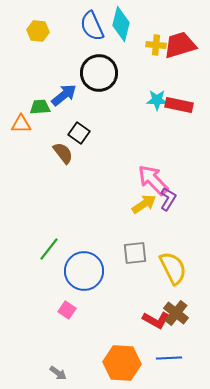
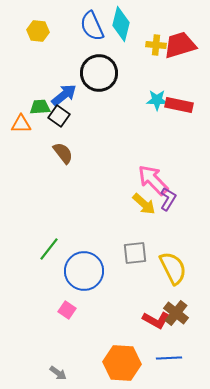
black square: moved 20 px left, 17 px up
yellow arrow: rotated 75 degrees clockwise
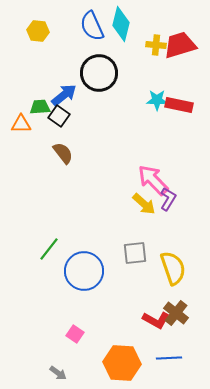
yellow semicircle: rotated 8 degrees clockwise
pink square: moved 8 px right, 24 px down
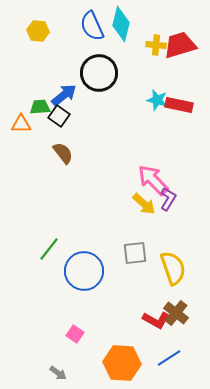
cyan star: rotated 15 degrees clockwise
blue line: rotated 30 degrees counterclockwise
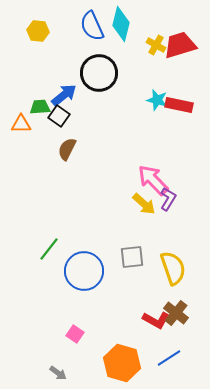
yellow cross: rotated 24 degrees clockwise
brown semicircle: moved 4 px right, 4 px up; rotated 115 degrees counterclockwise
gray square: moved 3 px left, 4 px down
orange hexagon: rotated 12 degrees clockwise
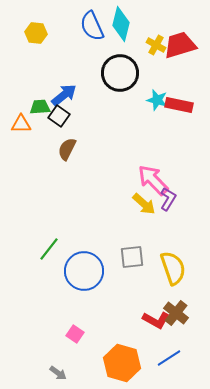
yellow hexagon: moved 2 px left, 2 px down
black circle: moved 21 px right
